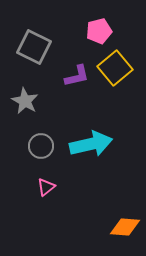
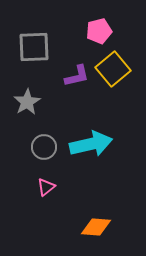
gray square: rotated 28 degrees counterclockwise
yellow square: moved 2 px left, 1 px down
gray star: moved 2 px right, 1 px down; rotated 12 degrees clockwise
gray circle: moved 3 px right, 1 px down
orange diamond: moved 29 px left
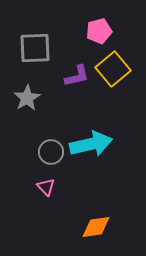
gray square: moved 1 px right, 1 px down
gray star: moved 4 px up
gray circle: moved 7 px right, 5 px down
pink triangle: rotated 36 degrees counterclockwise
orange diamond: rotated 12 degrees counterclockwise
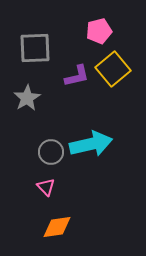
orange diamond: moved 39 px left
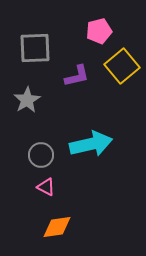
yellow square: moved 9 px right, 3 px up
gray star: moved 2 px down
gray circle: moved 10 px left, 3 px down
pink triangle: rotated 18 degrees counterclockwise
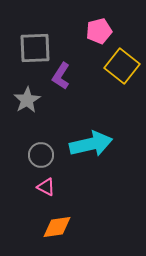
yellow square: rotated 12 degrees counterclockwise
purple L-shape: moved 16 px left; rotated 136 degrees clockwise
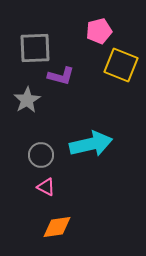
yellow square: moved 1 px left, 1 px up; rotated 16 degrees counterclockwise
purple L-shape: rotated 108 degrees counterclockwise
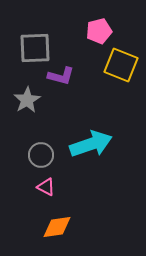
cyan arrow: rotated 6 degrees counterclockwise
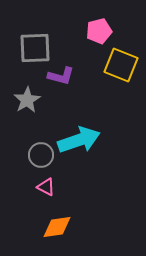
cyan arrow: moved 12 px left, 4 px up
